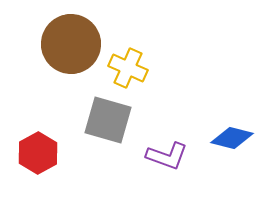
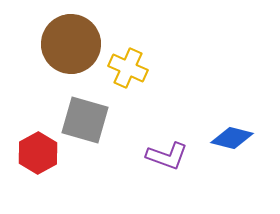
gray square: moved 23 px left
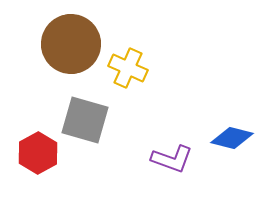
purple L-shape: moved 5 px right, 3 px down
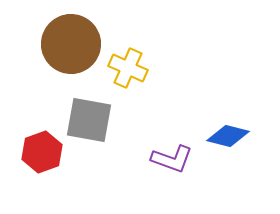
gray square: moved 4 px right; rotated 6 degrees counterclockwise
blue diamond: moved 4 px left, 2 px up
red hexagon: moved 4 px right, 1 px up; rotated 9 degrees clockwise
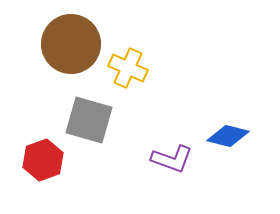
gray square: rotated 6 degrees clockwise
red hexagon: moved 1 px right, 8 px down
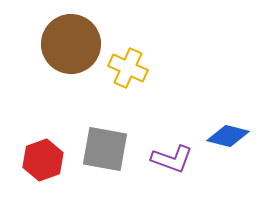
gray square: moved 16 px right, 29 px down; rotated 6 degrees counterclockwise
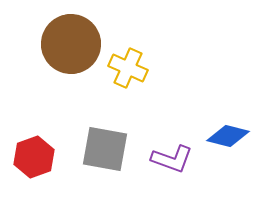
red hexagon: moved 9 px left, 3 px up
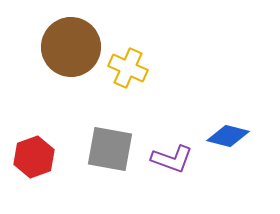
brown circle: moved 3 px down
gray square: moved 5 px right
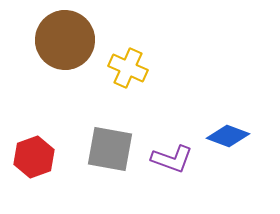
brown circle: moved 6 px left, 7 px up
blue diamond: rotated 6 degrees clockwise
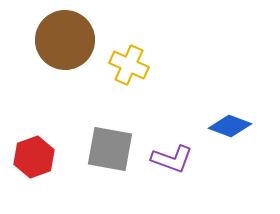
yellow cross: moved 1 px right, 3 px up
blue diamond: moved 2 px right, 10 px up
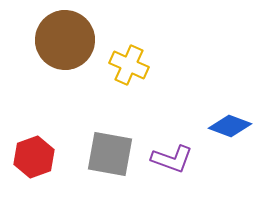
gray square: moved 5 px down
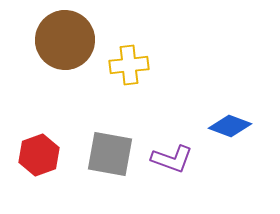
yellow cross: rotated 30 degrees counterclockwise
red hexagon: moved 5 px right, 2 px up
